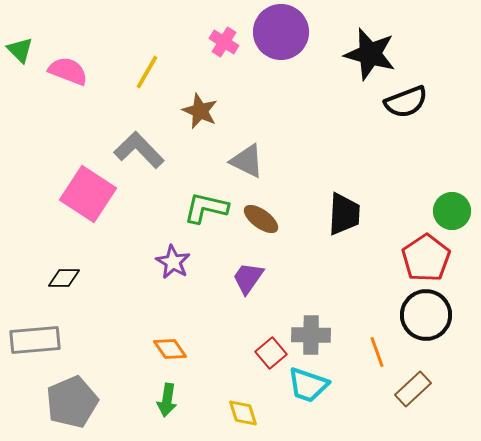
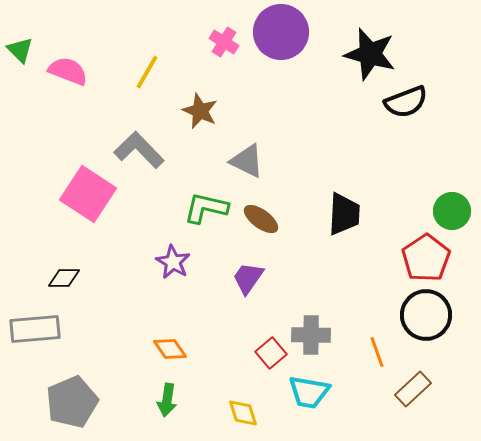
gray rectangle: moved 11 px up
cyan trapezoid: moved 1 px right, 7 px down; rotated 9 degrees counterclockwise
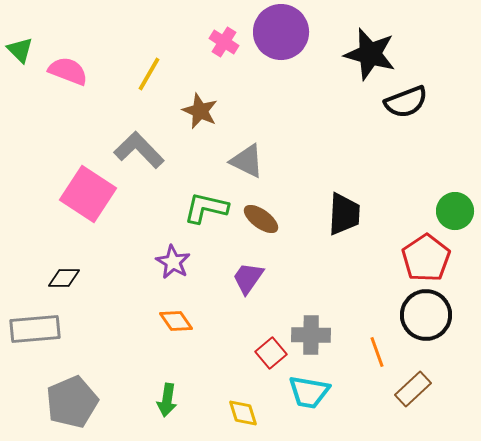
yellow line: moved 2 px right, 2 px down
green circle: moved 3 px right
orange diamond: moved 6 px right, 28 px up
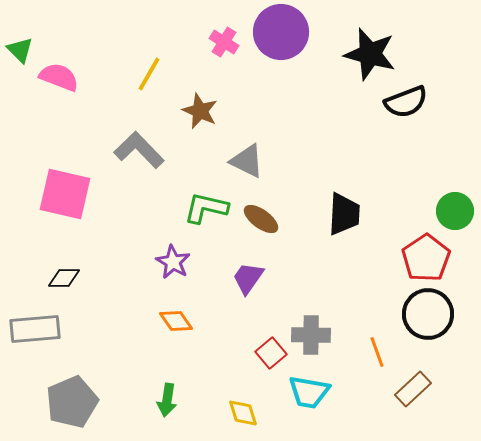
pink semicircle: moved 9 px left, 6 px down
pink square: moved 23 px left; rotated 20 degrees counterclockwise
black circle: moved 2 px right, 1 px up
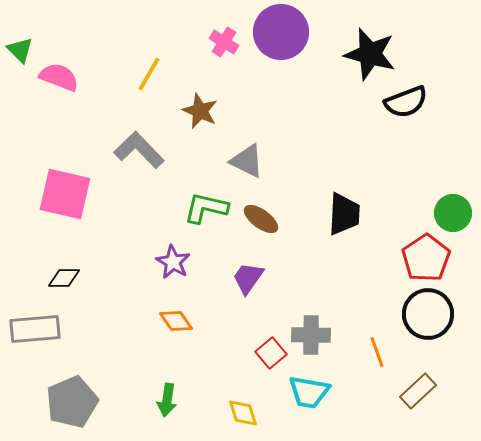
green circle: moved 2 px left, 2 px down
brown rectangle: moved 5 px right, 2 px down
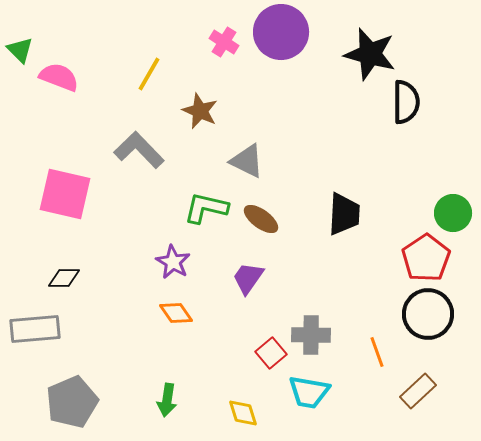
black semicircle: rotated 69 degrees counterclockwise
orange diamond: moved 8 px up
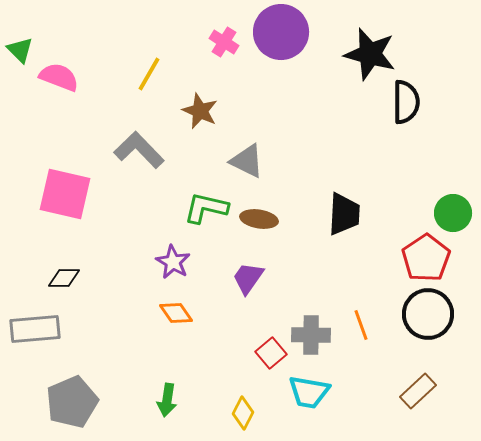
brown ellipse: moved 2 px left; rotated 27 degrees counterclockwise
orange line: moved 16 px left, 27 px up
yellow diamond: rotated 44 degrees clockwise
